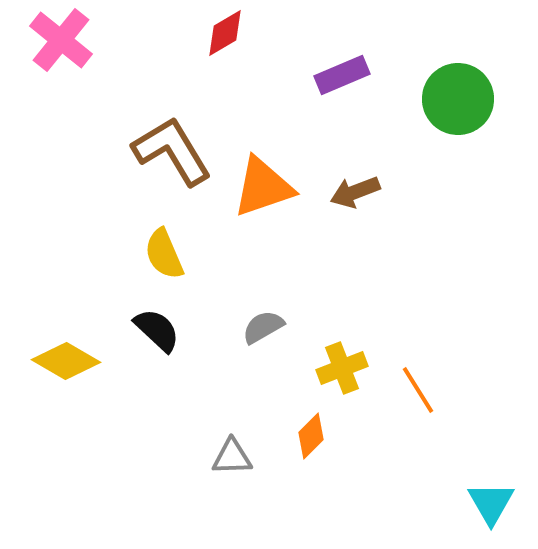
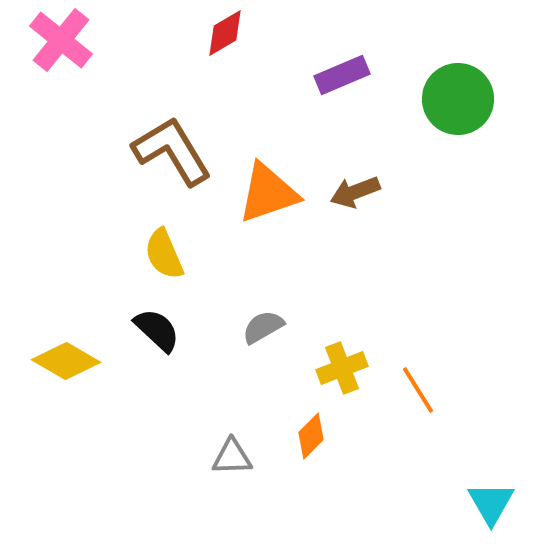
orange triangle: moved 5 px right, 6 px down
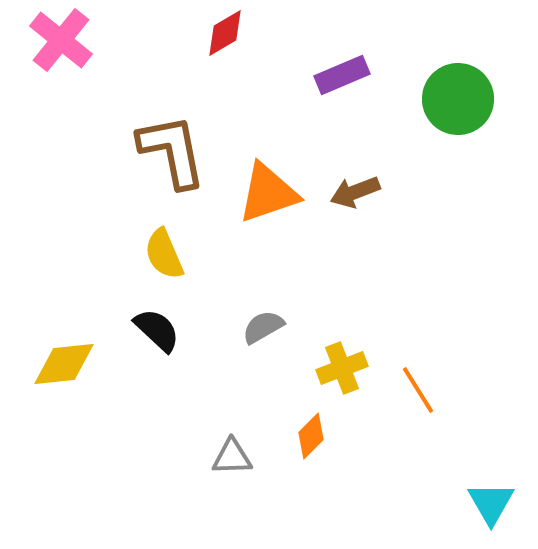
brown L-shape: rotated 20 degrees clockwise
yellow diamond: moved 2 px left, 3 px down; rotated 36 degrees counterclockwise
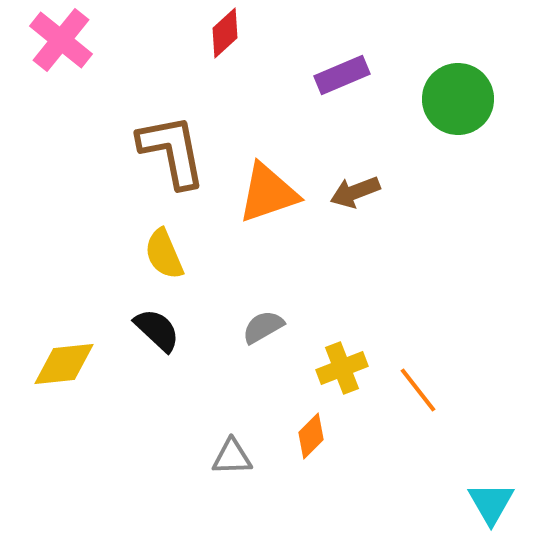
red diamond: rotated 12 degrees counterclockwise
orange line: rotated 6 degrees counterclockwise
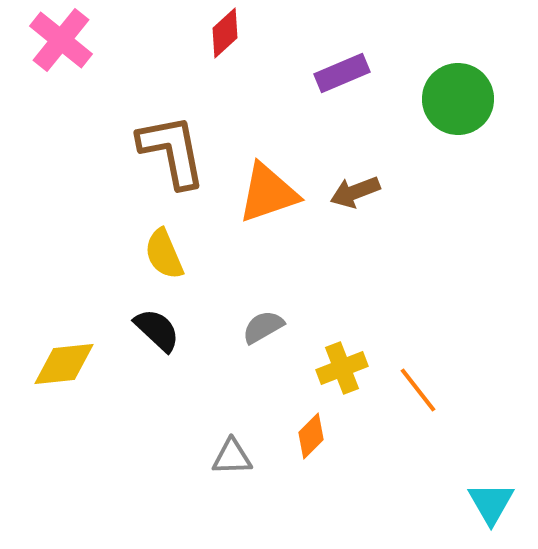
purple rectangle: moved 2 px up
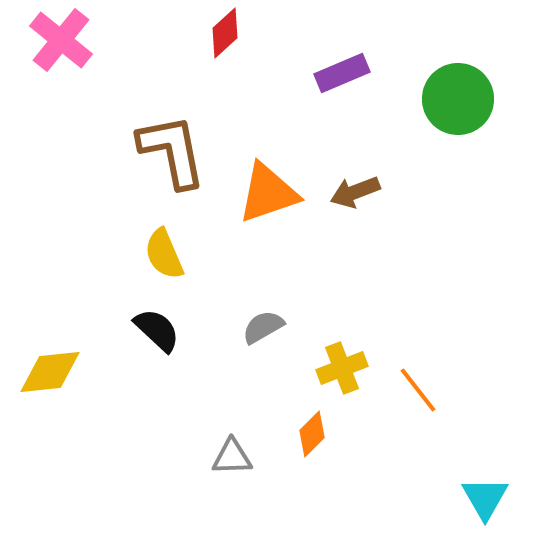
yellow diamond: moved 14 px left, 8 px down
orange diamond: moved 1 px right, 2 px up
cyan triangle: moved 6 px left, 5 px up
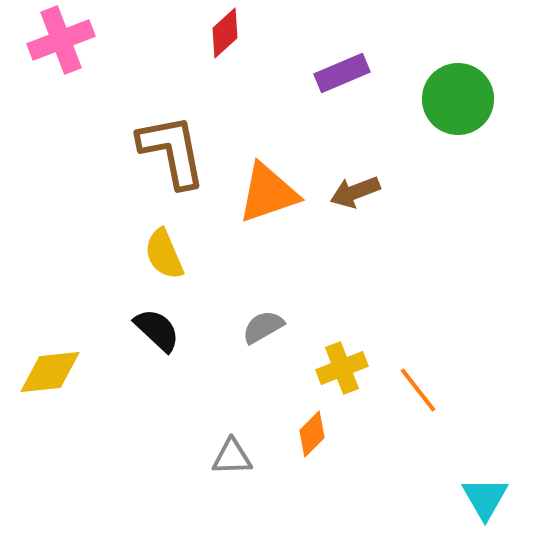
pink cross: rotated 30 degrees clockwise
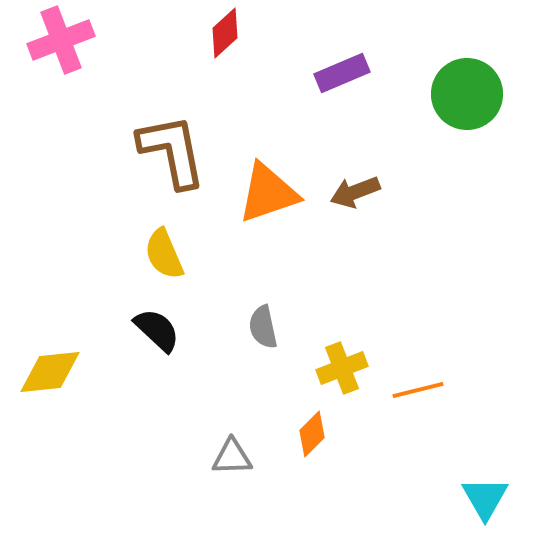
green circle: moved 9 px right, 5 px up
gray semicircle: rotated 72 degrees counterclockwise
orange line: rotated 66 degrees counterclockwise
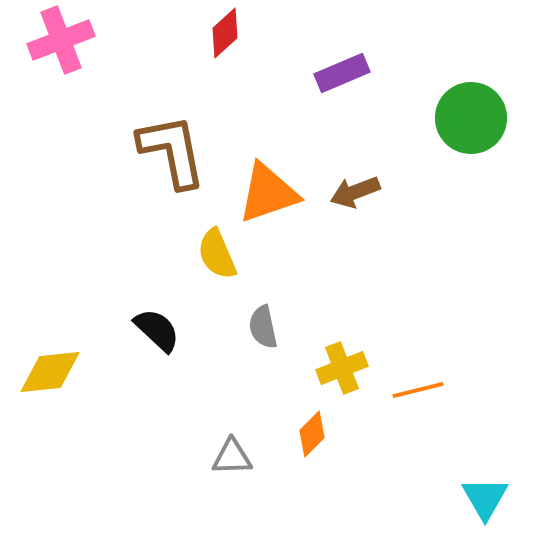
green circle: moved 4 px right, 24 px down
yellow semicircle: moved 53 px right
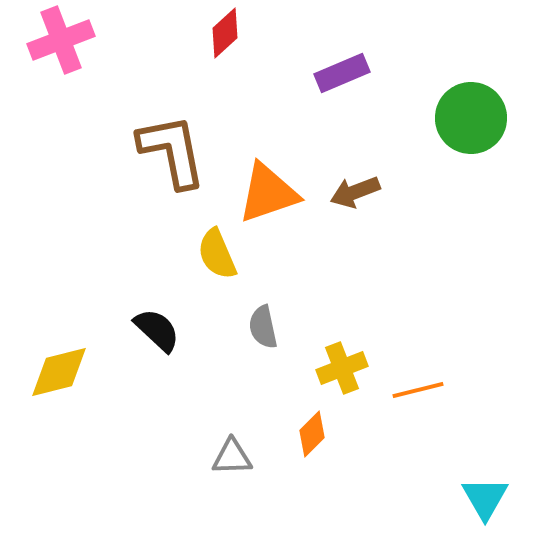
yellow diamond: moved 9 px right; rotated 8 degrees counterclockwise
